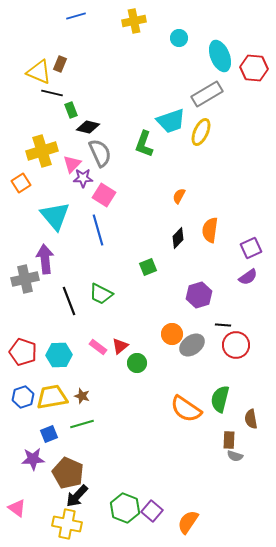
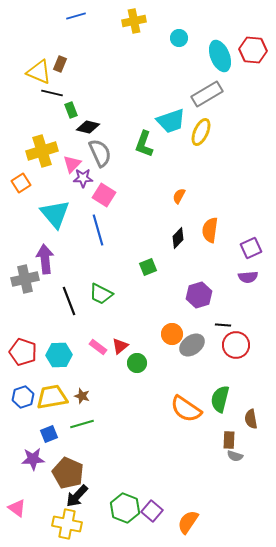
red hexagon at (254, 68): moved 1 px left, 18 px up
cyan triangle at (55, 216): moved 2 px up
purple semicircle at (248, 277): rotated 30 degrees clockwise
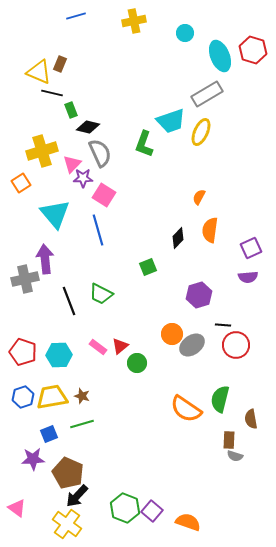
cyan circle at (179, 38): moved 6 px right, 5 px up
red hexagon at (253, 50): rotated 12 degrees clockwise
orange semicircle at (179, 196): moved 20 px right, 1 px down
orange semicircle at (188, 522): rotated 75 degrees clockwise
yellow cross at (67, 524): rotated 24 degrees clockwise
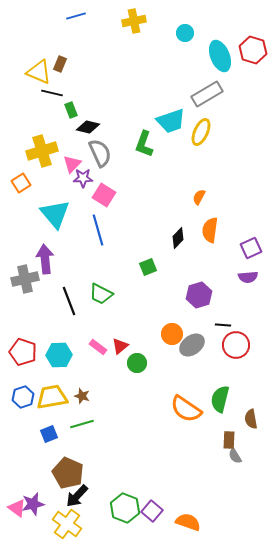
gray semicircle at (235, 456): rotated 42 degrees clockwise
purple star at (33, 459): moved 45 px down; rotated 10 degrees counterclockwise
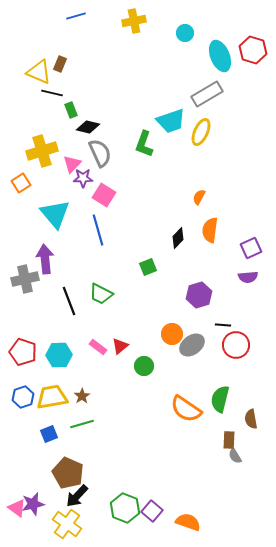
green circle at (137, 363): moved 7 px right, 3 px down
brown star at (82, 396): rotated 21 degrees clockwise
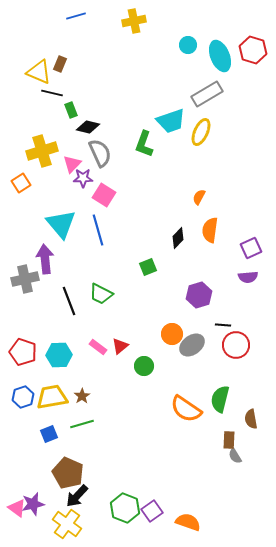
cyan circle at (185, 33): moved 3 px right, 12 px down
cyan triangle at (55, 214): moved 6 px right, 10 px down
purple square at (152, 511): rotated 15 degrees clockwise
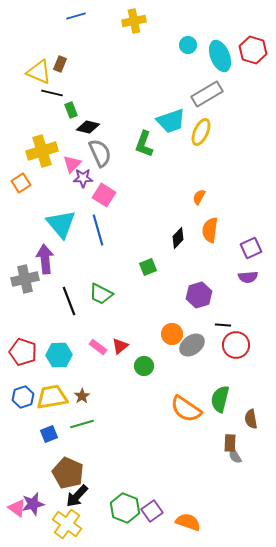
brown rectangle at (229, 440): moved 1 px right, 3 px down
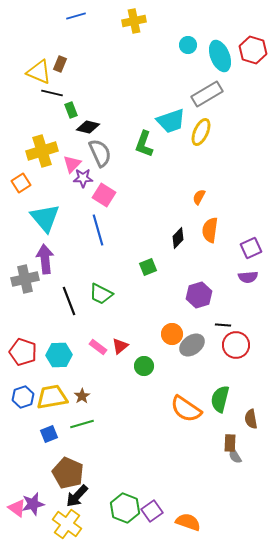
cyan triangle at (61, 224): moved 16 px left, 6 px up
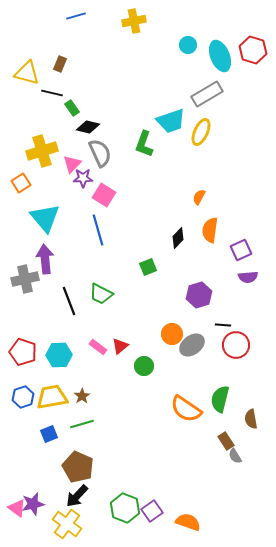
yellow triangle at (39, 72): moved 12 px left, 1 px down; rotated 8 degrees counterclockwise
green rectangle at (71, 110): moved 1 px right, 2 px up; rotated 14 degrees counterclockwise
purple square at (251, 248): moved 10 px left, 2 px down
brown rectangle at (230, 443): moved 4 px left, 2 px up; rotated 36 degrees counterclockwise
brown pentagon at (68, 473): moved 10 px right, 6 px up
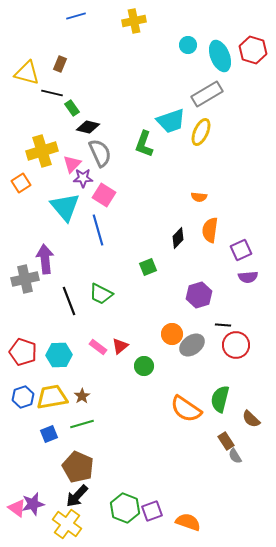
orange semicircle at (199, 197): rotated 112 degrees counterclockwise
cyan triangle at (45, 218): moved 20 px right, 11 px up
brown semicircle at (251, 419): rotated 36 degrees counterclockwise
purple square at (152, 511): rotated 15 degrees clockwise
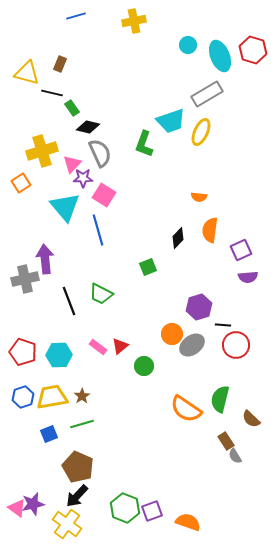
purple hexagon at (199, 295): moved 12 px down
